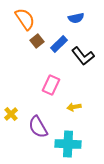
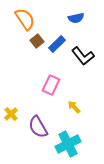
blue rectangle: moved 2 px left
yellow arrow: rotated 56 degrees clockwise
cyan cross: rotated 30 degrees counterclockwise
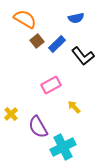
orange semicircle: rotated 25 degrees counterclockwise
pink rectangle: rotated 36 degrees clockwise
cyan cross: moved 5 px left, 3 px down
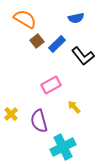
purple semicircle: moved 1 px right, 6 px up; rotated 15 degrees clockwise
